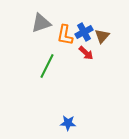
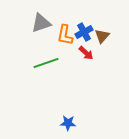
green line: moved 1 px left, 3 px up; rotated 45 degrees clockwise
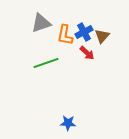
red arrow: moved 1 px right
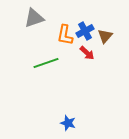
gray triangle: moved 7 px left, 5 px up
blue cross: moved 1 px right, 1 px up
brown triangle: moved 3 px right
blue star: rotated 14 degrees clockwise
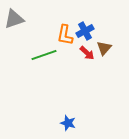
gray triangle: moved 20 px left, 1 px down
brown triangle: moved 1 px left, 12 px down
green line: moved 2 px left, 8 px up
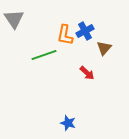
gray triangle: rotated 45 degrees counterclockwise
red arrow: moved 20 px down
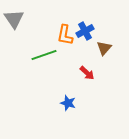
blue star: moved 20 px up
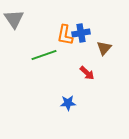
blue cross: moved 4 px left, 2 px down; rotated 18 degrees clockwise
blue star: rotated 21 degrees counterclockwise
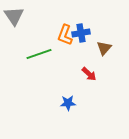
gray triangle: moved 3 px up
orange L-shape: rotated 10 degrees clockwise
green line: moved 5 px left, 1 px up
red arrow: moved 2 px right, 1 px down
